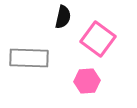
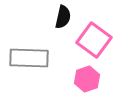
pink square: moved 4 px left, 1 px down
pink hexagon: moved 2 px up; rotated 15 degrees counterclockwise
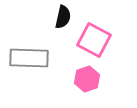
pink square: rotated 8 degrees counterclockwise
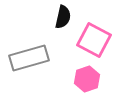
gray rectangle: rotated 18 degrees counterclockwise
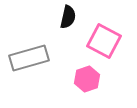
black semicircle: moved 5 px right
pink square: moved 10 px right, 1 px down
